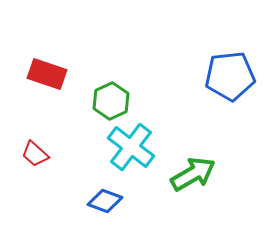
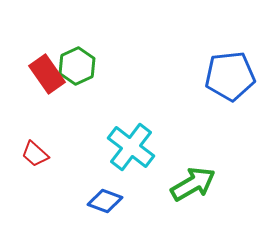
red rectangle: rotated 36 degrees clockwise
green hexagon: moved 34 px left, 35 px up
green arrow: moved 10 px down
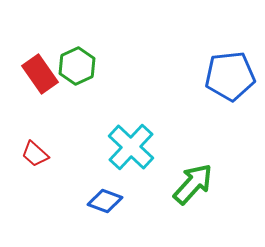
red rectangle: moved 7 px left
cyan cross: rotated 6 degrees clockwise
green arrow: rotated 18 degrees counterclockwise
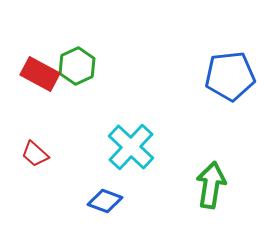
red rectangle: rotated 27 degrees counterclockwise
green arrow: moved 18 px right, 1 px down; rotated 33 degrees counterclockwise
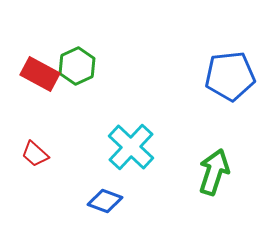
green arrow: moved 3 px right, 13 px up; rotated 9 degrees clockwise
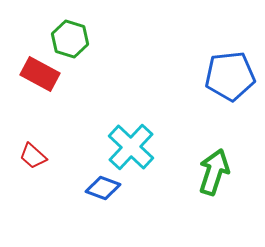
green hexagon: moved 7 px left, 27 px up; rotated 18 degrees counterclockwise
red trapezoid: moved 2 px left, 2 px down
blue diamond: moved 2 px left, 13 px up
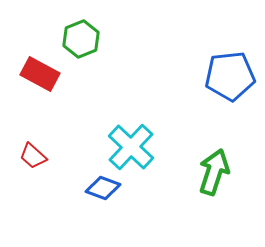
green hexagon: moved 11 px right; rotated 21 degrees clockwise
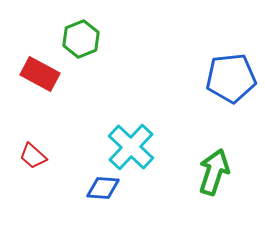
blue pentagon: moved 1 px right, 2 px down
blue diamond: rotated 16 degrees counterclockwise
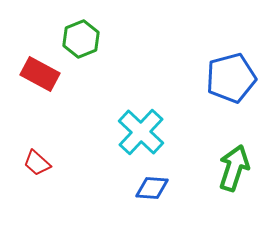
blue pentagon: rotated 9 degrees counterclockwise
cyan cross: moved 10 px right, 15 px up
red trapezoid: moved 4 px right, 7 px down
green arrow: moved 20 px right, 4 px up
blue diamond: moved 49 px right
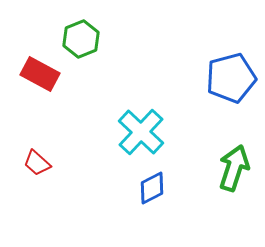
blue diamond: rotated 32 degrees counterclockwise
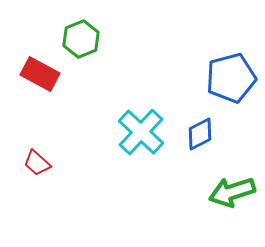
green arrow: moved 2 px left, 24 px down; rotated 126 degrees counterclockwise
blue diamond: moved 48 px right, 54 px up
